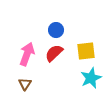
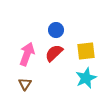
cyan star: moved 5 px left
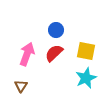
yellow square: rotated 18 degrees clockwise
brown triangle: moved 4 px left, 2 px down
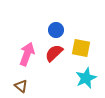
yellow square: moved 5 px left, 3 px up
brown triangle: rotated 24 degrees counterclockwise
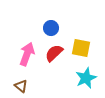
blue circle: moved 5 px left, 2 px up
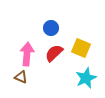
yellow square: rotated 12 degrees clockwise
pink arrow: rotated 15 degrees counterclockwise
brown triangle: moved 9 px up; rotated 16 degrees counterclockwise
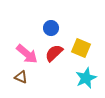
pink arrow: rotated 125 degrees clockwise
